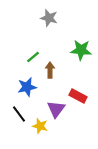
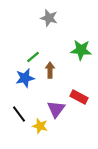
blue star: moved 2 px left, 9 px up
red rectangle: moved 1 px right, 1 px down
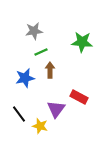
gray star: moved 15 px left, 13 px down; rotated 24 degrees counterclockwise
green star: moved 1 px right, 8 px up
green line: moved 8 px right, 5 px up; rotated 16 degrees clockwise
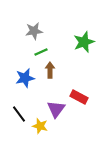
green star: moved 2 px right; rotated 25 degrees counterclockwise
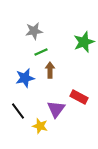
black line: moved 1 px left, 3 px up
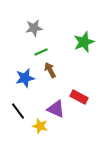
gray star: moved 3 px up
brown arrow: rotated 28 degrees counterclockwise
purple triangle: rotated 42 degrees counterclockwise
